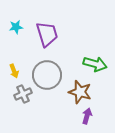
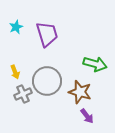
cyan star: rotated 16 degrees counterclockwise
yellow arrow: moved 1 px right, 1 px down
gray circle: moved 6 px down
purple arrow: rotated 126 degrees clockwise
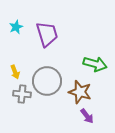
gray cross: moved 1 px left; rotated 30 degrees clockwise
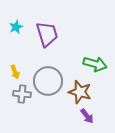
gray circle: moved 1 px right
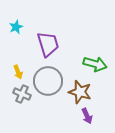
purple trapezoid: moved 1 px right, 10 px down
yellow arrow: moved 3 px right
gray cross: rotated 18 degrees clockwise
purple arrow: rotated 14 degrees clockwise
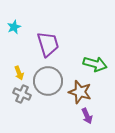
cyan star: moved 2 px left
yellow arrow: moved 1 px right, 1 px down
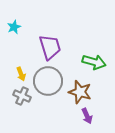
purple trapezoid: moved 2 px right, 3 px down
green arrow: moved 1 px left, 2 px up
yellow arrow: moved 2 px right, 1 px down
gray cross: moved 2 px down
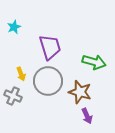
gray cross: moved 9 px left
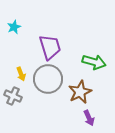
gray circle: moved 2 px up
brown star: rotated 30 degrees clockwise
purple arrow: moved 2 px right, 2 px down
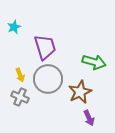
purple trapezoid: moved 5 px left
yellow arrow: moved 1 px left, 1 px down
gray cross: moved 7 px right, 1 px down
